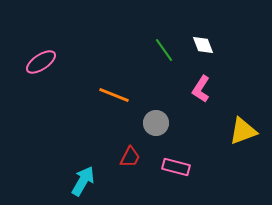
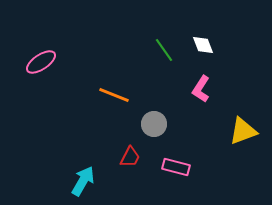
gray circle: moved 2 px left, 1 px down
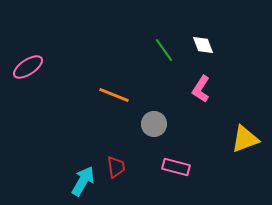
pink ellipse: moved 13 px left, 5 px down
yellow triangle: moved 2 px right, 8 px down
red trapezoid: moved 14 px left, 10 px down; rotated 35 degrees counterclockwise
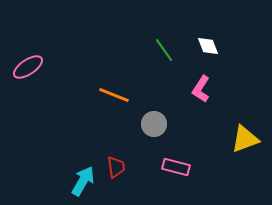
white diamond: moved 5 px right, 1 px down
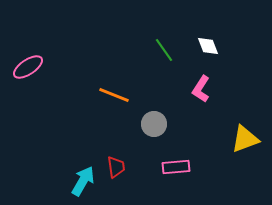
pink rectangle: rotated 20 degrees counterclockwise
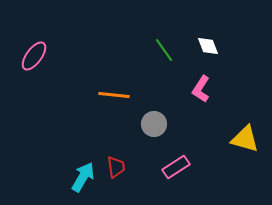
pink ellipse: moved 6 px right, 11 px up; rotated 20 degrees counterclockwise
orange line: rotated 16 degrees counterclockwise
yellow triangle: rotated 36 degrees clockwise
pink rectangle: rotated 28 degrees counterclockwise
cyan arrow: moved 4 px up
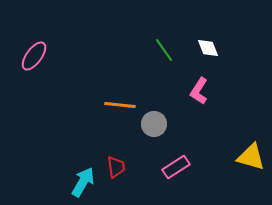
white diamond: moved 2 px down
pink L-shape: moved 2 px left, 2 px down
orange line: moved 6 px right, 10 px down
yellow triangle: moved 6 px right, 18 px down
cyan arrow: moved 5 px down
